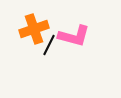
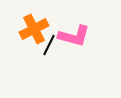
orange cross: rotated 8 degrees counterclockwise
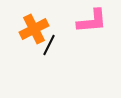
pink L-shape: moved 18 px right, 15 px up; rotated 20 degrees counterclockwise
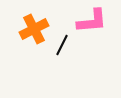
black line: moved 13 px right
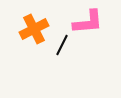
pink L-shape: moved 4 px left, 1 px down
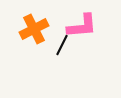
pink L-shape: moved 6 px left, 4 px down
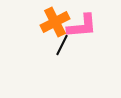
orange cross: moved 21 px right, 7 px up
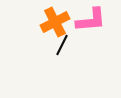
pink L-shape: moved 9 px right, 6 px up
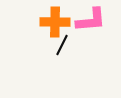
orange cross: rotated 28 degrees clockwise
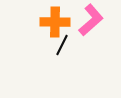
pink L-shape: rotated 36 degrees counterclockwise
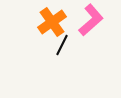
orange cross: moved 3 px left; rotated 36 degrees counterclockwise
